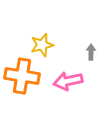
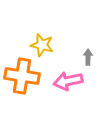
yellow star: rotated 30 degrees clockwise
gray arrow: moved 3 px left, 5 px down
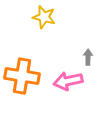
yellow star: moved 2 px right, 28 px up
